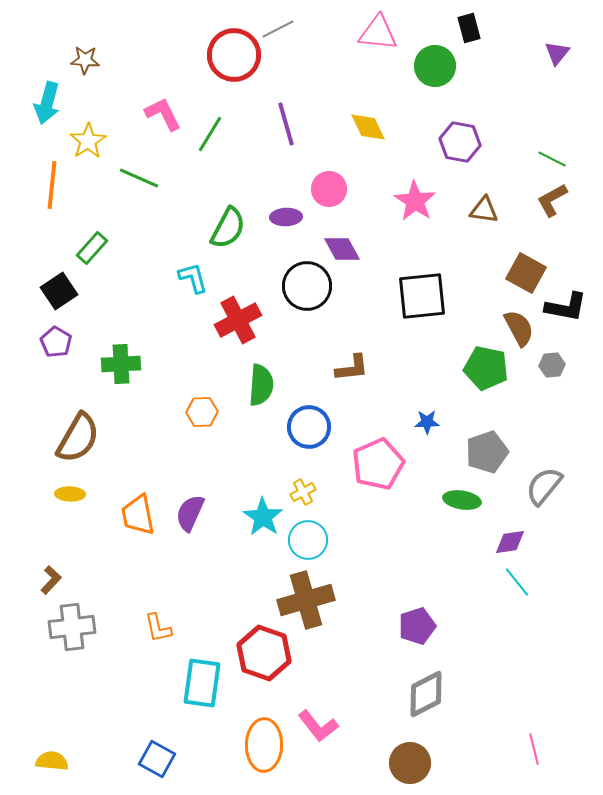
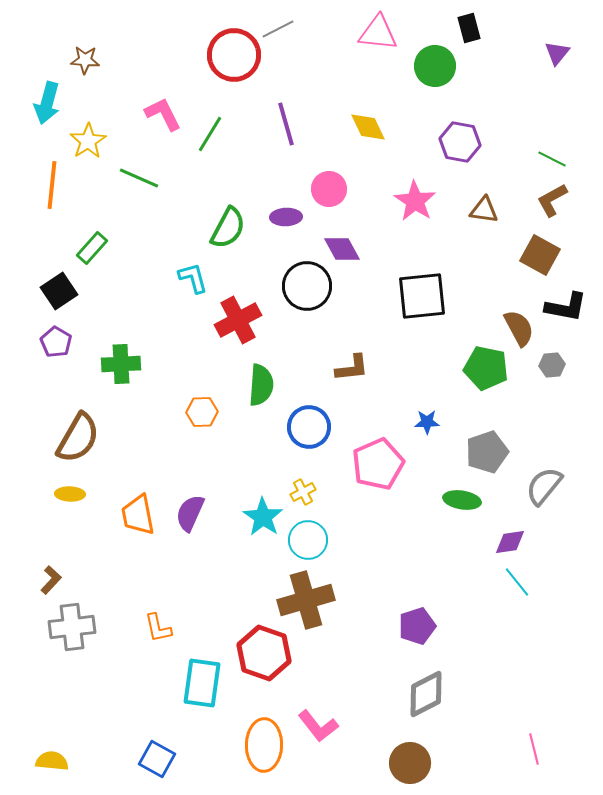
brown square at (526, 273): moved 14 px right, 18 px up
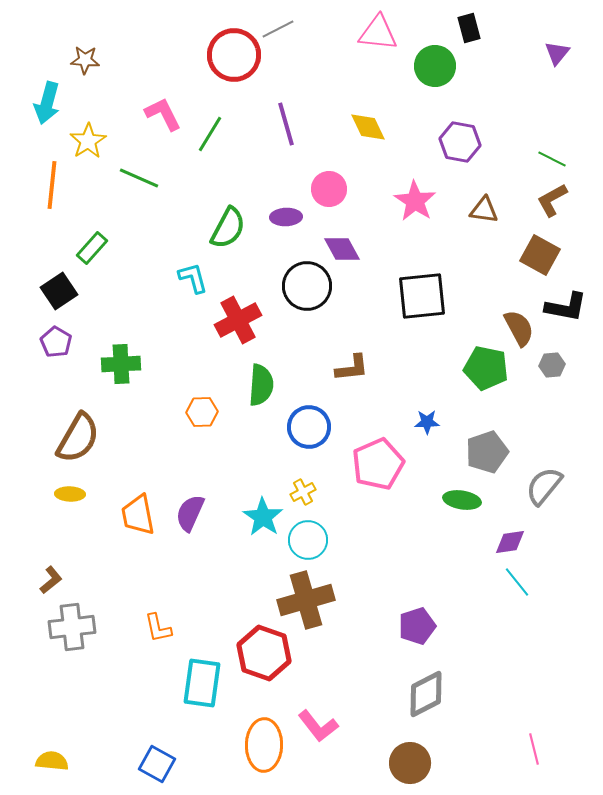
brown L-shape at (51, 580): rotated 8 degrees clockwise
blue square at (157, 759): moved 5 px down
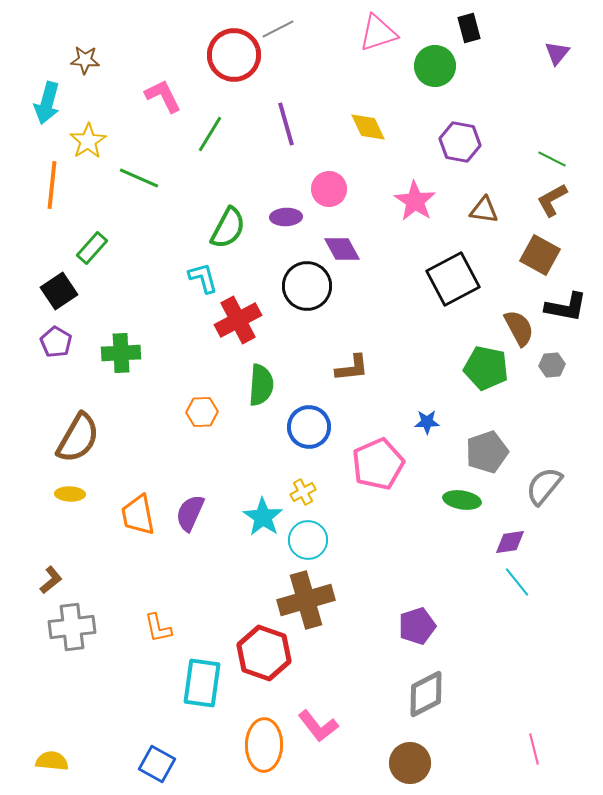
pink triangle at (378, 33): rotated 24 degrees counterclockwise
pink L-shape at (163, 114): moved 18 px up
cyan L-shape at (193, 278): moved 10 px right
black square at (422, 296): moved 31 px right, 17 px up; rotated 22 degrees counterclockwise
green cross at (121, 364): moved 11 px up
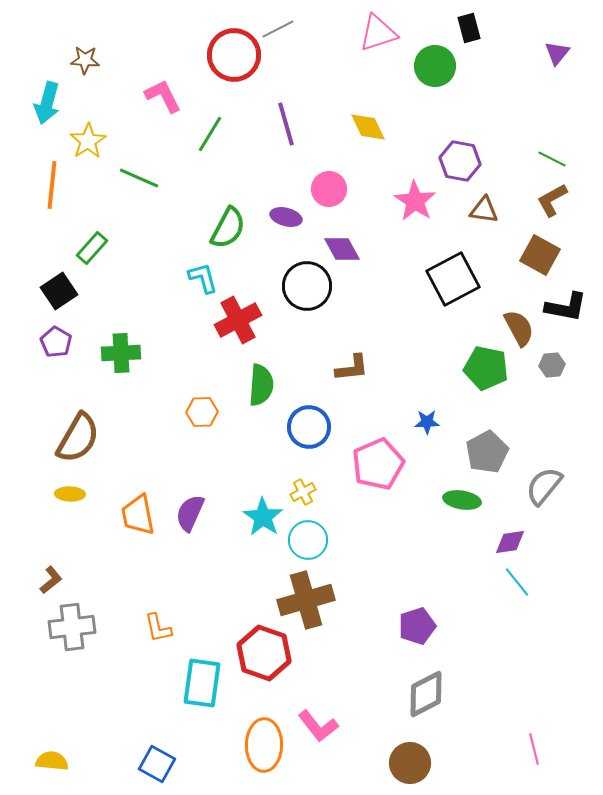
purple hexagon at (460, 142): moved 19 px down
purple ellipse at (286, 217): rotated 16 degrees clockwise
gray pentagon at (487, 452): rotated 9 degrees counterclockwise
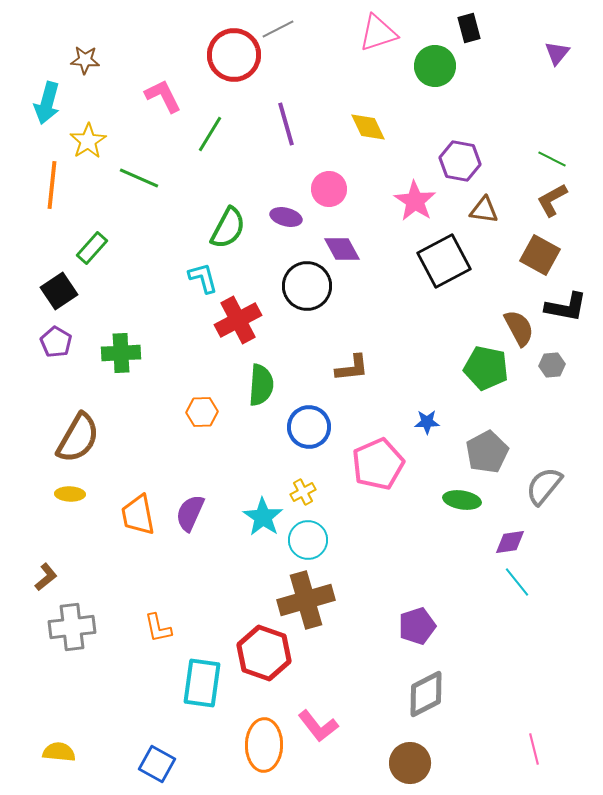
black square at (453, 279): moved 9 px left, 18 px up
brown L-shape at (51, 580): moved 5 px left, 3 px up
yellow semicircle at (52, 761): moved 7 px right, 9 px up
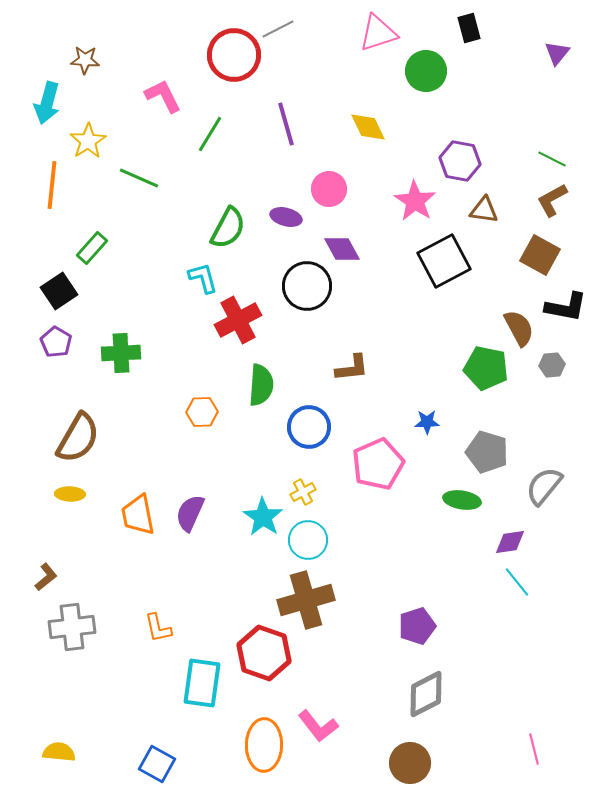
green circle at (435, 66): moved 9 px left, 5 px down
gray pentagon at (487, 452): rotated 27 degrees counterclockwise
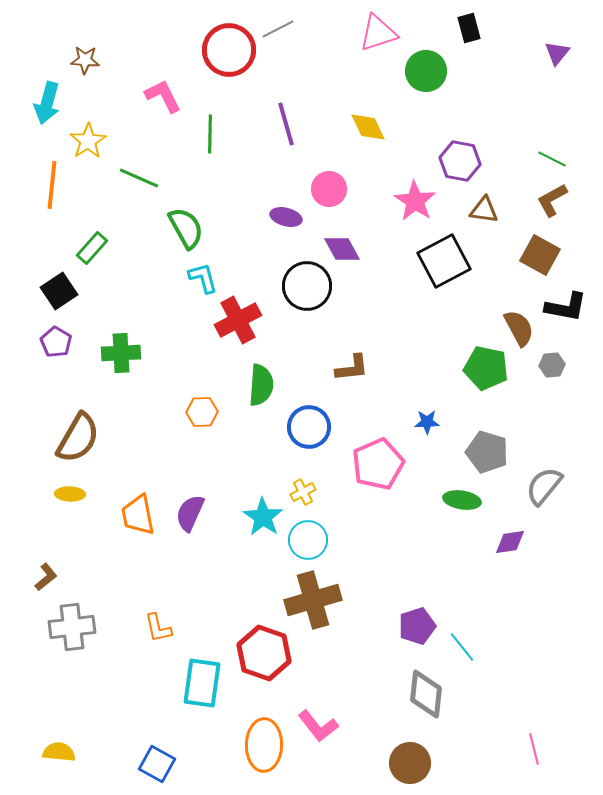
red circle at (234, 55): moved 5 px left, 5 px up
green line at (210, 134): rotated 30 degrees counterclockwise
green semicircle at (228, 228): moved 42 px left; rotated 57 degrees counterclockwise
cyan line at (517, 582): moved 55 px left, 65 px down
brown cross at (306, 600): moved 7 px right
gray diamond at (426, 694): rotated 57 degrees counterclockwise
